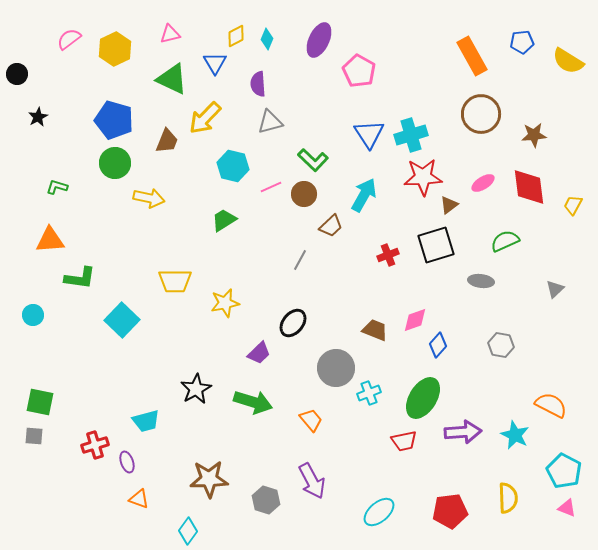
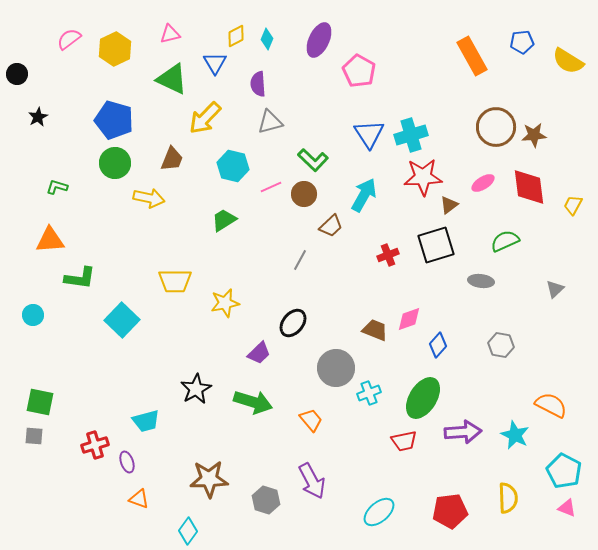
brown circle at (481, 114): moved 15 px right, 13 px down
brown trapezoid at (167, 141): moved 5 px right, 18 px down
pink diamond at (415, 320): moved 6 px left, 1 px up
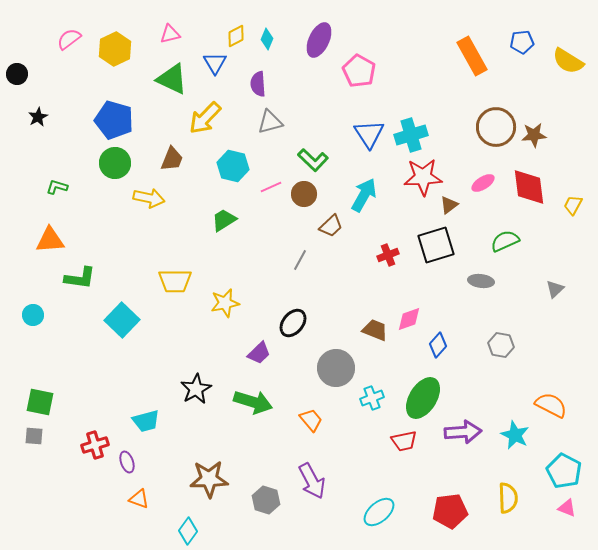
cyan cross at (369, 393): moved 3 px right, 5 px down
